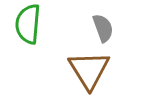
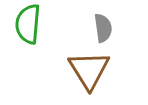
gray semicircle: rotated 12 degrees clockwise
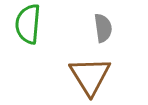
brown triangle: moved 1 px right, 6 px down
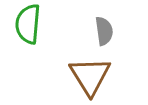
gray semicircle: moved 1 px right, 3 px down
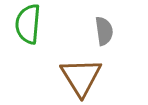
brown triangle: moved 9 px left, 1 px down
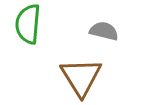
gray semicircle: rotated 68 degrees counterclockwise
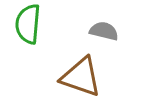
brown triangle: rotated 39 degrees counterclockwise
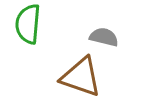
gray semicircle: moved 6 px down
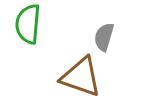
gray semicircle: rotated 88 degrees counterclockwise
